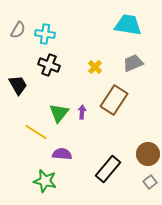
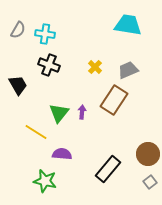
gray trapezoid: moved 5 px left, 7 px down
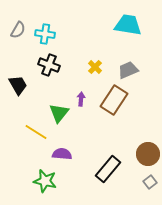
purple arrow: moved 1 px left, 13 px up
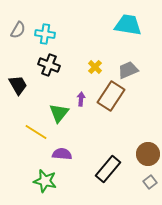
brown rectangle: moved 3 px left, 4 px up
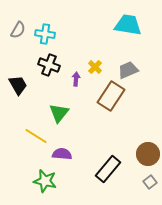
purple arrow: moved 5 px left, 20 px up
yellow line: moved 4 px down
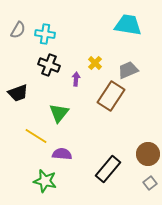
yellow cross: moved 4 px up
black trapezoid: moved 8 px down; rotated 100 degrees clockwise
gray square: moved 1 px down
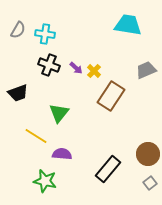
yellow cross: moved 1 px left, 8 px down
gray trapezoid: moved 18 px right
purple arrow: moved 11 px up; rotated 128 degrees clockwise
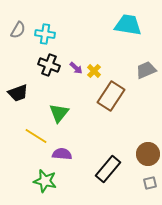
gray square: rotated 24 degrees clockwise
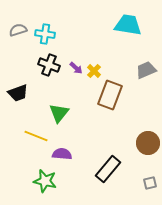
gray semicircle: rotated 138 degrees counterclockwise
brown rectangle: moved 1 px left, 1 px up; rotated 12 degrees counterclockwise
yellow line: rotated 10 degrees counterclockwise
brown circle: moved 11 px up
